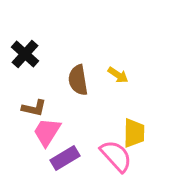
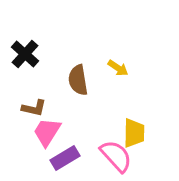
yellow arrow: moved 7 px up
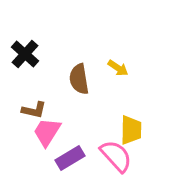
brown semicircle: moved 1 px right, 1 px up
brown L-shape: moved 2 px down
yellow trapezoid: moved 3 px left, 3 px up
purple rectangle: moved 5 px right
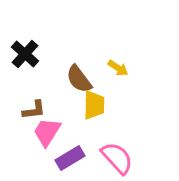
brown semicircle: rotated 28 degrees counterclockwise
brown L-shape: rotated 20 degrees counterclockwise
yellow trapezoid: moved 37 px left, 25 px up
pink semicircle: moved 1 px right, 2 px down
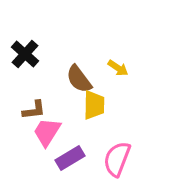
pink semicircle: moved 1 px down; rotated 117 degrees counterclockwise
